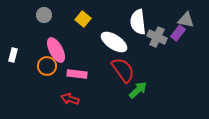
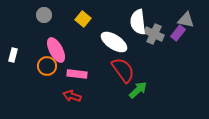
gray cross: moved 3 px left, 3 px up
red arrow: moved 2 px right, 3 px up
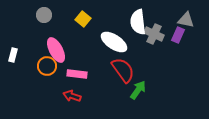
purple rectangle: moved 2 px down; rotated 14 degrees counterclockwise
green arrow: rotated 12 degrees counterclockwise
